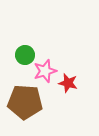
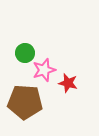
green circle: moved 2 px up
pink star: moved 1 px left, 1 px up
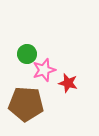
green circle: moved 2 px right, 1 px down
brown pentagon: moved 1 px right, 2 px down
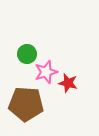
pink star: moved 2 px right, 2 px down
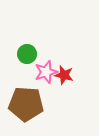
red star: moved 4 px left, 8 px up
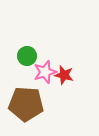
green circle: moved 2 px down
pink star: moved 1 px left
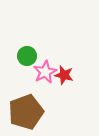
pink star: rotated 10 degrees counterclockwise
brown pentagon: moved 8 px down; rotated 24 degrees counterclockwise
